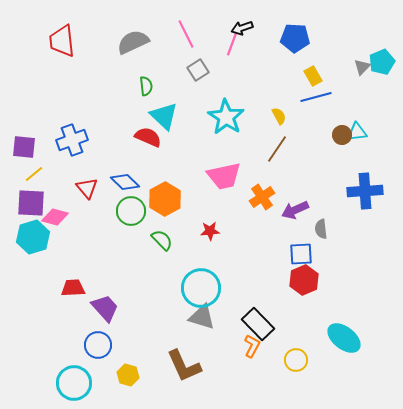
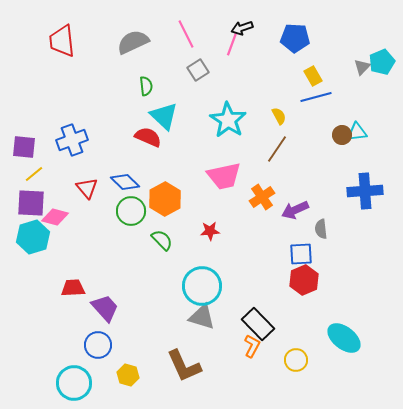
cyan star at (226, 117): moved 2 px right, 3 px down
cyan circle at (201, 288): moved 1 px right, 2 px up
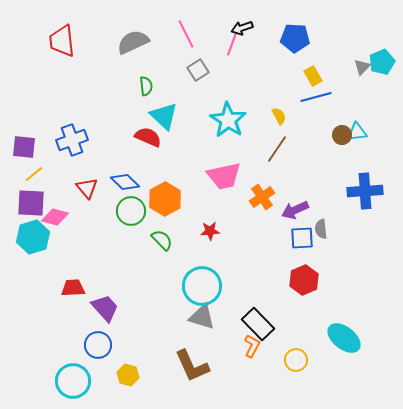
blue square at (301, 254): moved 1 px right, 16 px up
brown L-shape at (184, 366): moved 8 px right
cyan circle at (74, 383): moved 1 px left, 2 px up
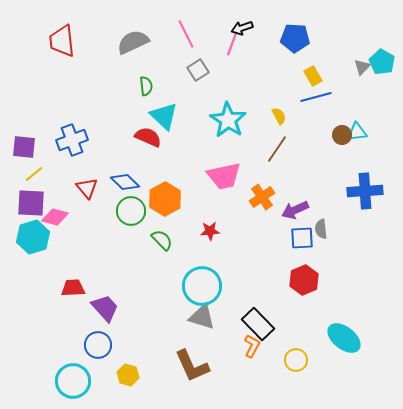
cyan pentagon at (382, 62): rotated 20 degrees counterclockwise
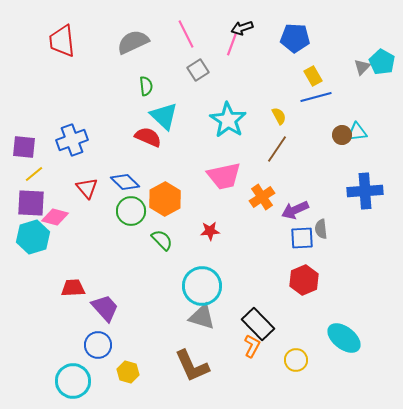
yellow hexagon at (128, 375): moved 3 px up
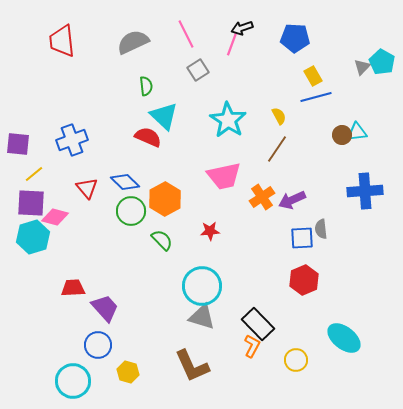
purple square at (24, 147): moved 6 px left, 3 px up
purple arrow at (295, 210): moved 3 px left, 10 px up
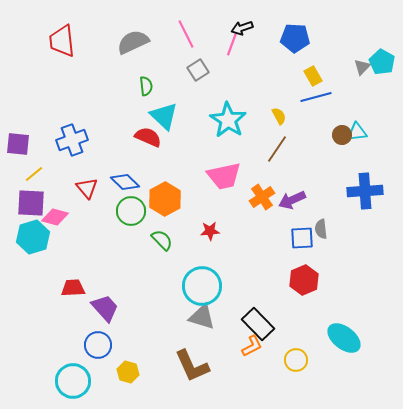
orange L-shape at (252, 346): rotated 35 degrees clockwise
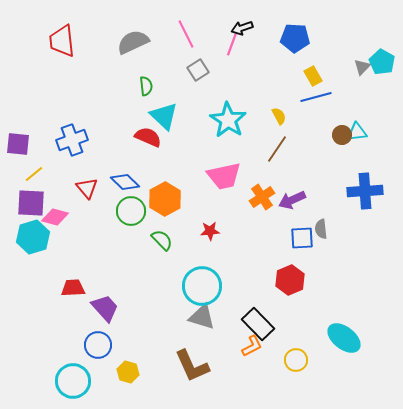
red hexagon at (304, 280): moved 14 px left
